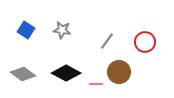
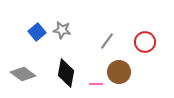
blue square: moved 11 px right, 2 px down; rotated 18 degrees clockwise
black diamond: rotated 72 degrees clockwise
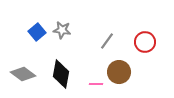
black diamond: moved 5 px left, 1 px down
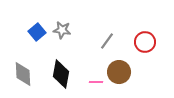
gray diamond: rotated 50 degrees clockwise
pink line: moved 2 px up
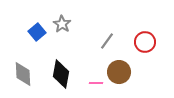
gray star: moved 6 px up; rotated 24 degrees clockwise
pink line: moved 1 px down
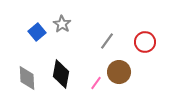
gray diamond: moved 4 px right, 4 px down
pink line: rotated 56 degrees counterclockwise
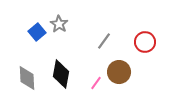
gray star: moved 3 px left
gray line: moved 3 px left
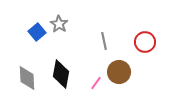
gray line: rotated 48 degrees counterclockwise
